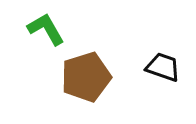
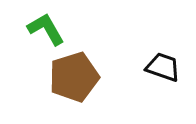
brown pentagon: moved 12 px left
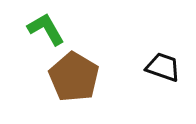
brown pentagon: rotated 24 degrees counterclockwise
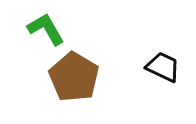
black trapezoid: rotated 6 degrees clockwise
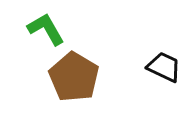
black trapezoid: moved 1 px right
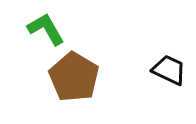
black trapezoid: moved 5 px right, 3 px down
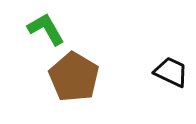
black trapezoid: moved 2 px right, 2 px down
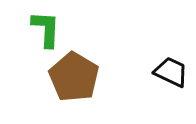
green L-shape: rotated 33 degrees clockwise
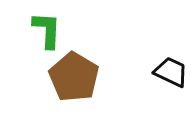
green L-shape: moved 1 px right, 1 px down
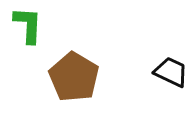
green L-shape: moved 19 px left, 5 px up
